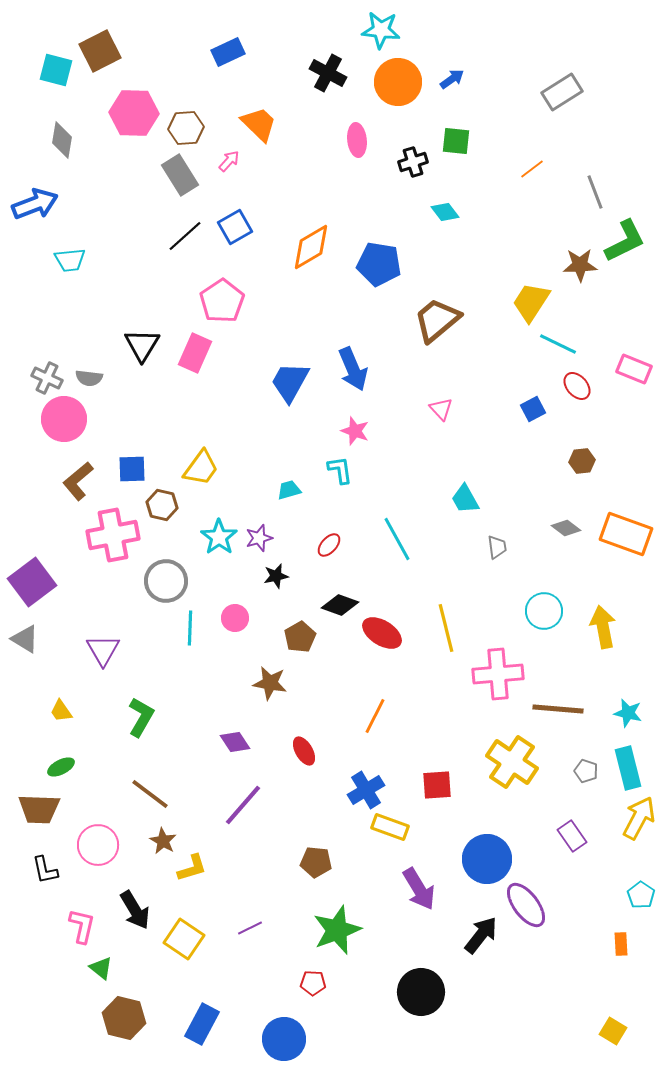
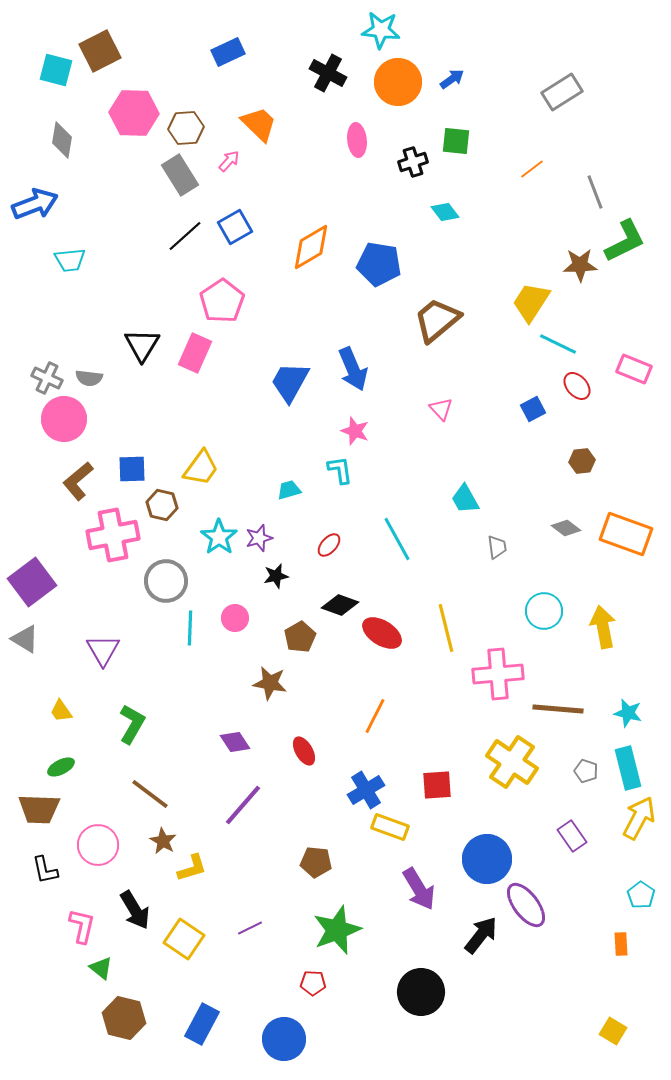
green L-shape at (141, 717): moved 9 px left, 7 px down
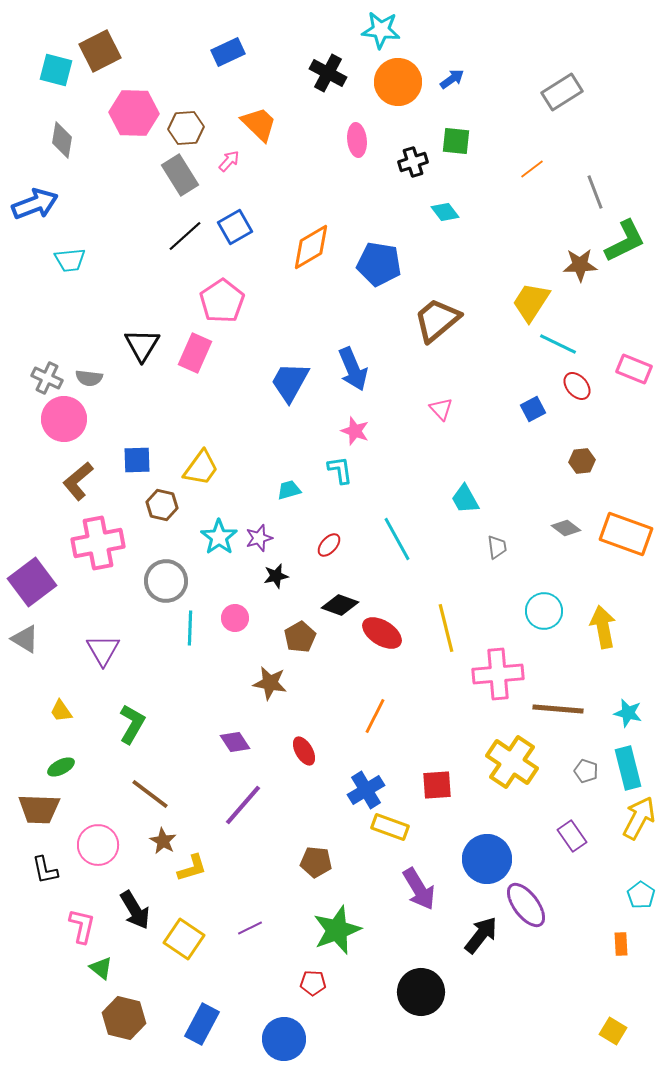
blue square at (132, 469): moved 5 px right, 9 px up
pink cross at (113, 535): moved 15 px left, 8 px down
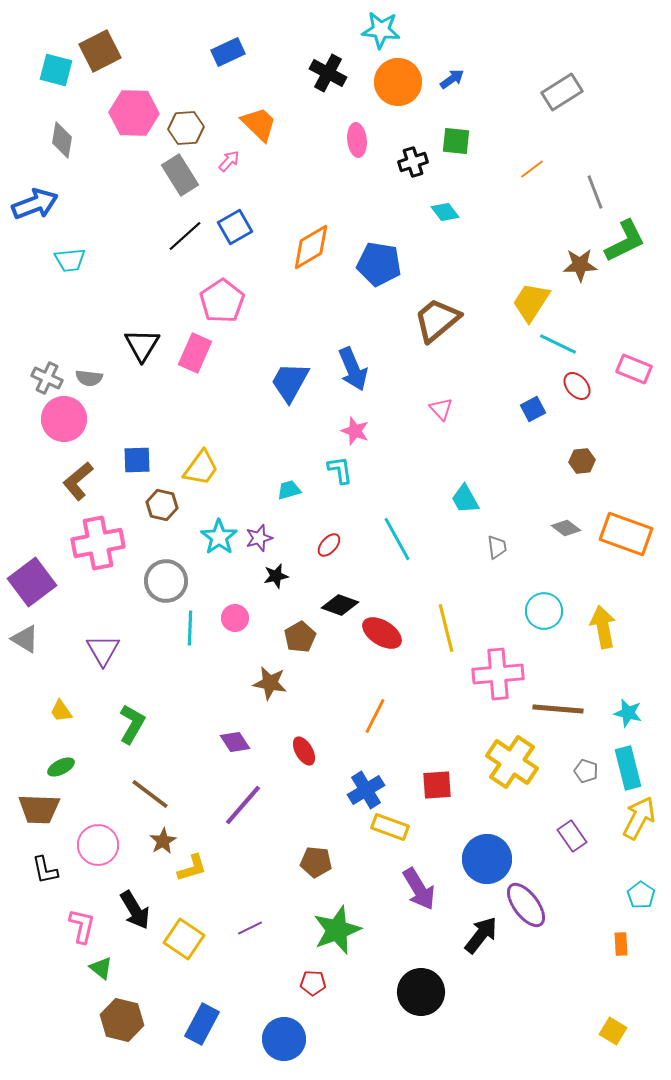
brown star at (163, 841): rotated 12 degrees clockwise
brown hexagon at (124, 1018): moved 2 px left, 2 px down
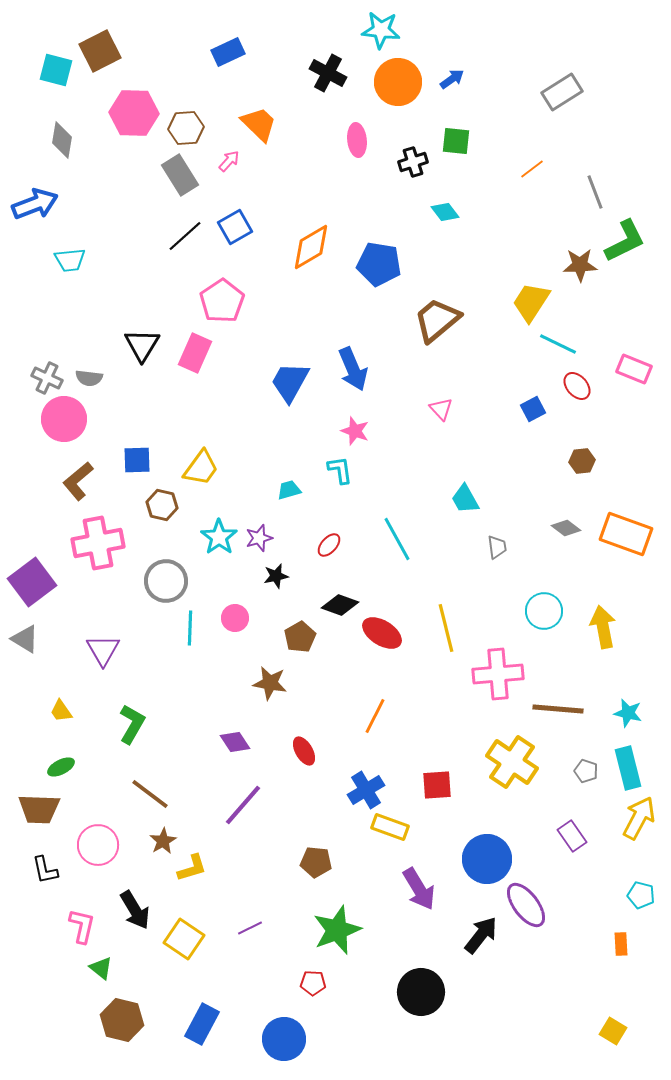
cyan pentagon at (641, 895): rotated 20 degrees counterclockwise
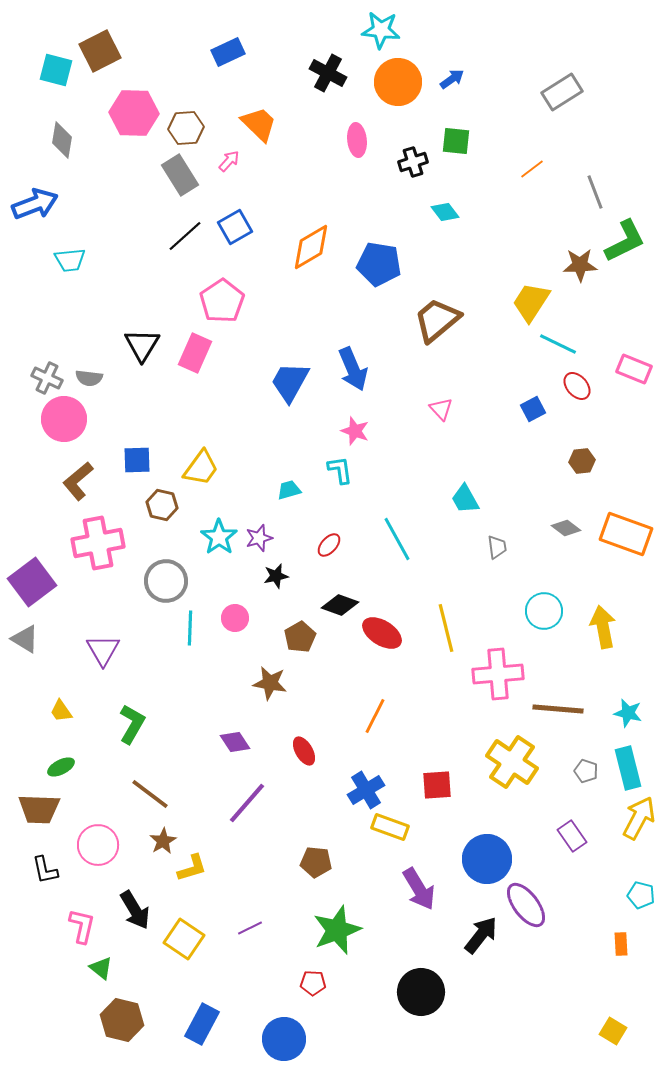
purple line at (243, 805): moved 4 px right, 2 px up
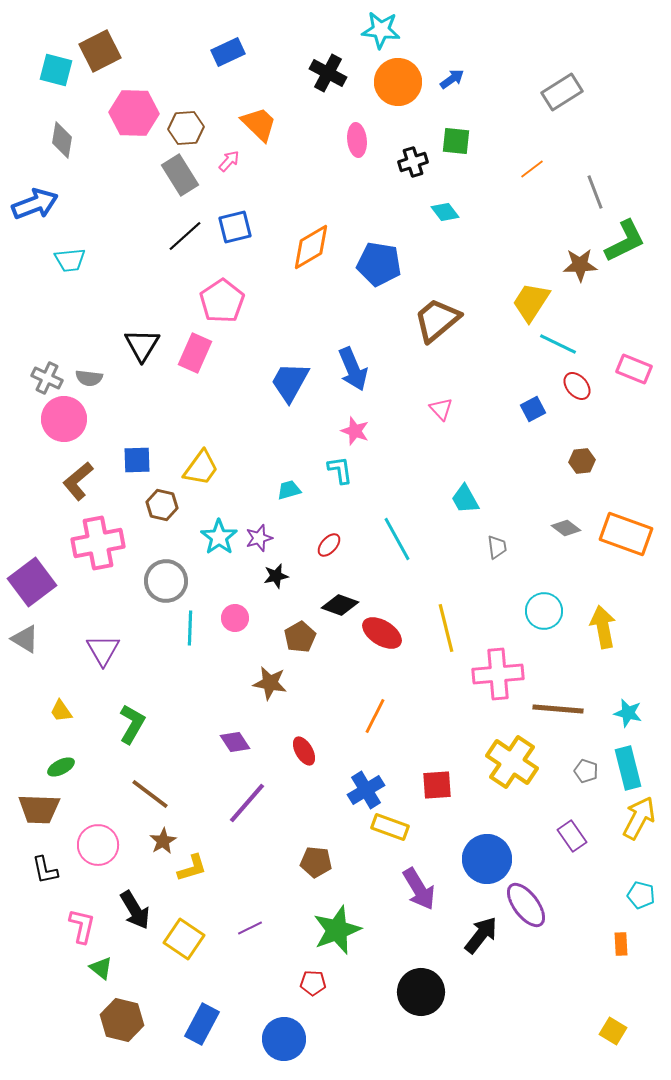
blue square at (235, 227): rotated 16 degrees clockwise
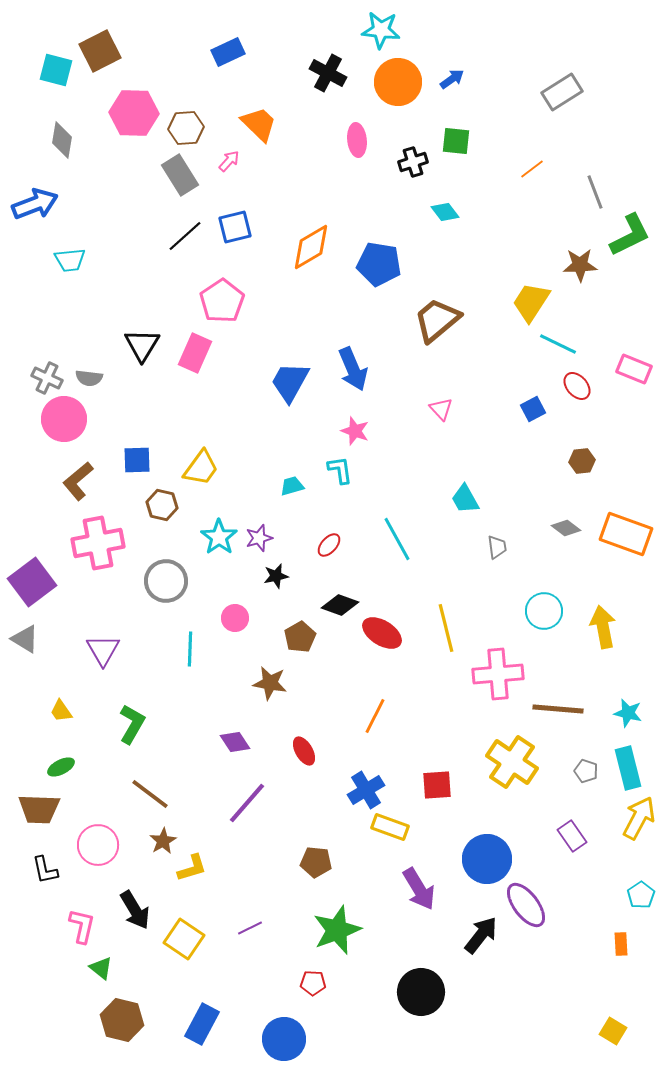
green L-shape at (625, 241): moved 5 px right, 6 px up
cyan trapezoid at (289, 490): moved 3 px right, 4 px up
cyan line at (190, 628): moved 21 px down
cyan pentagon at (641, 895): rotated 24 degrees clockwise
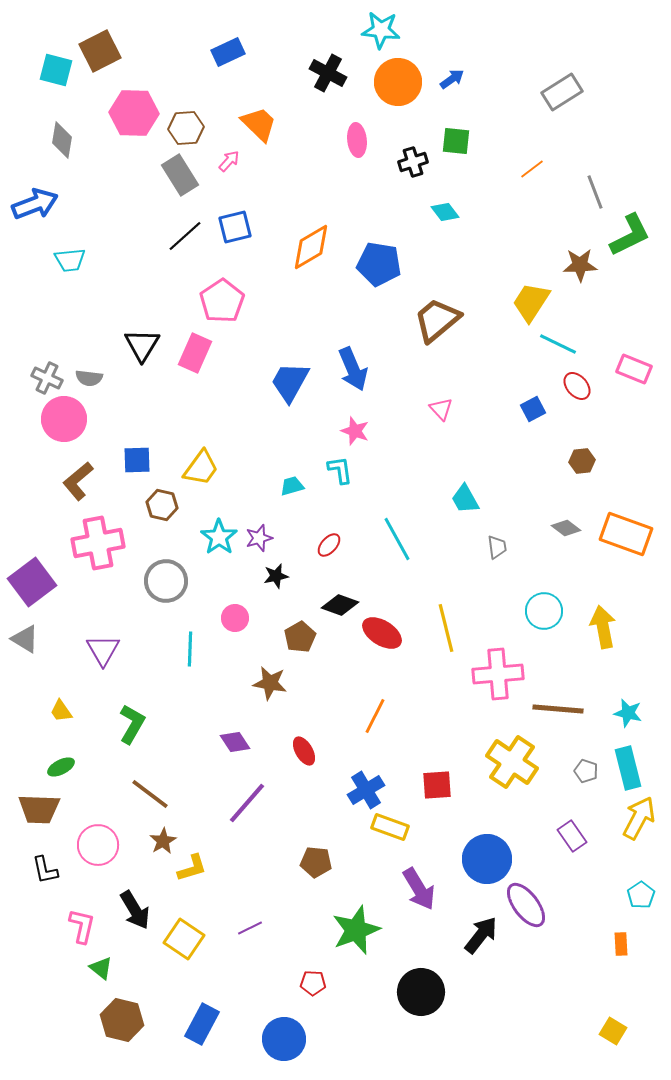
green star at (337, 930): moved 19 px right
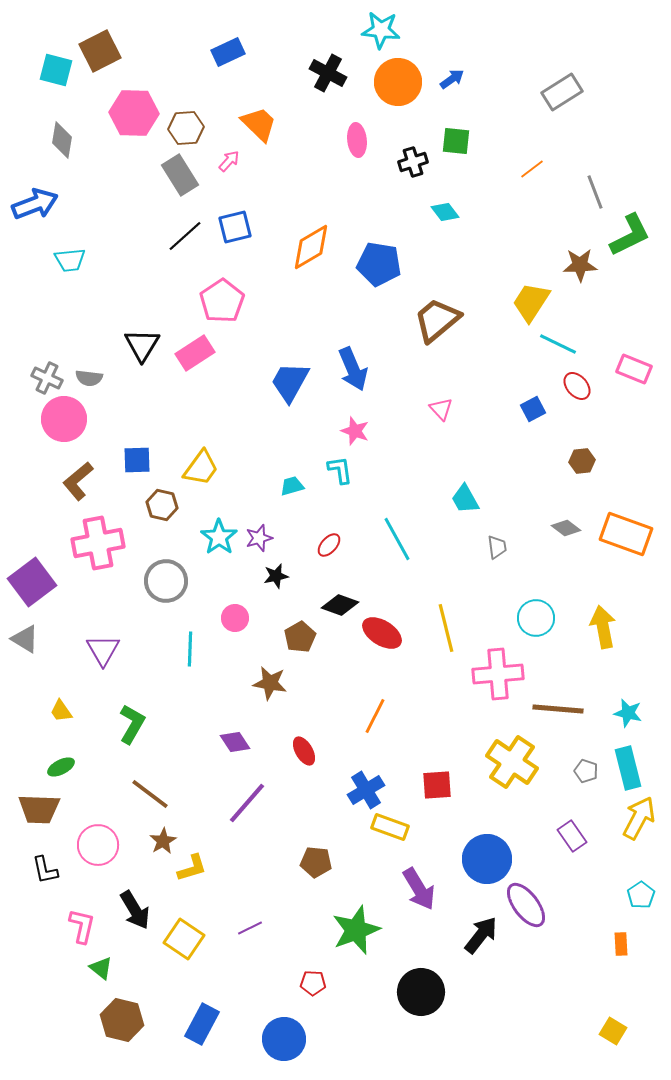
pink rectangle at (195, 353): rotated 33 degrees clockwise
cyan circle at (544, 611): moved 8 px left, 7 px down
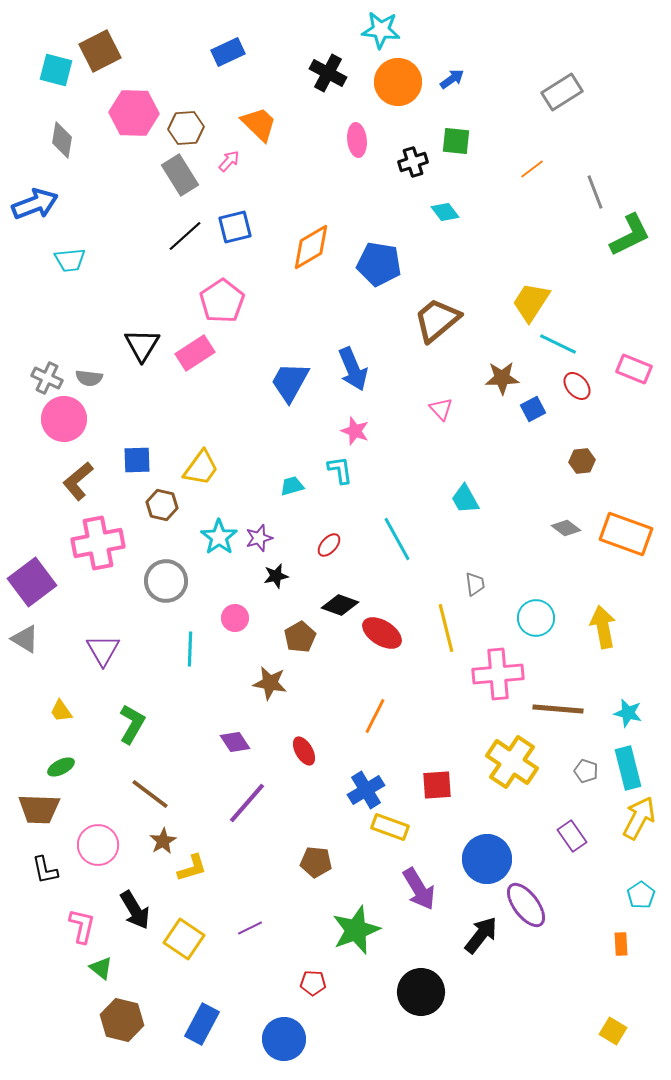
brown star at (580, 265): moved 78 px left, 113 px down
gray trapezoid at (497, 547): moved 22 px left, 37 px down
